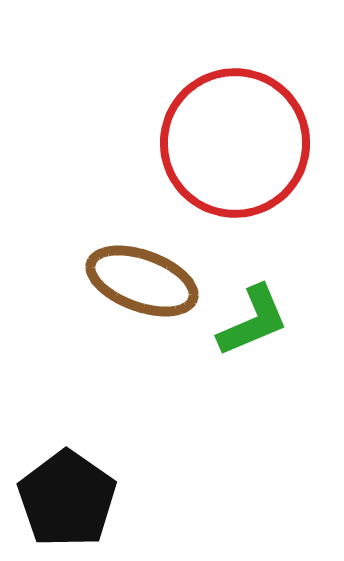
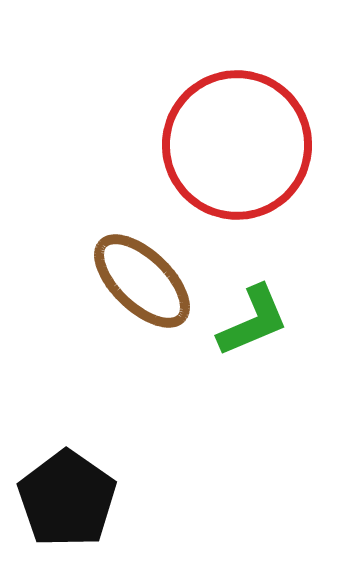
red circle: moved 2 px right, 2 px down
brown ellipse: rotated 24 degrees clockwise
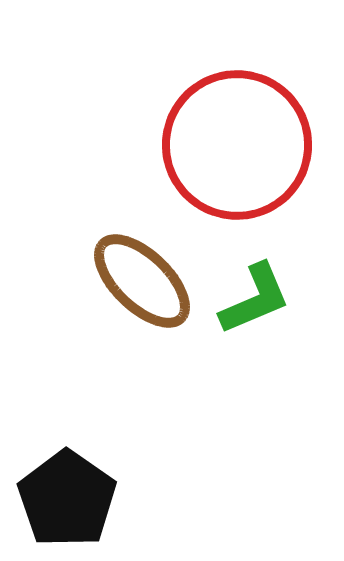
green L-shape: moved 2 px right, 22 px up
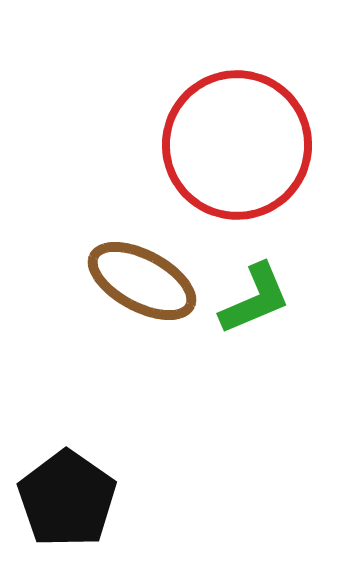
brown ellipse: rotated 16 degrees counterclockwise
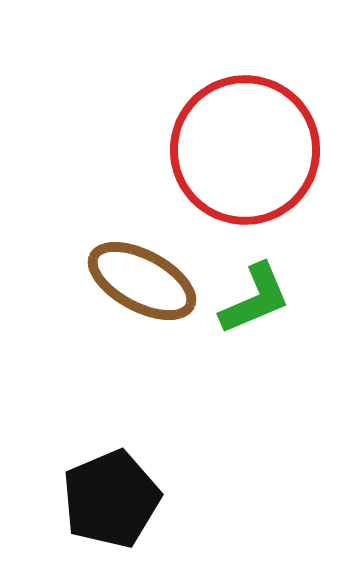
red circle: moved 8 px right, 5 px down
black pentagon: moved 44 px right; rotated 14 degrees clockwise
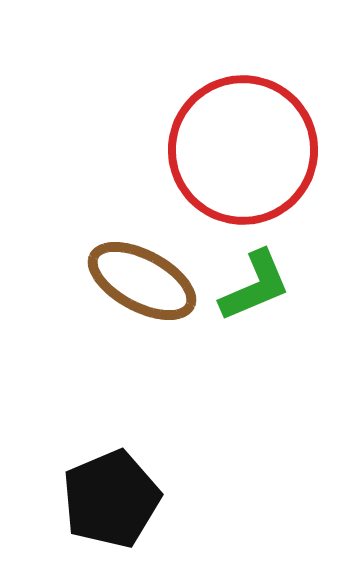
red circle: moved 2 px left
green L-shape: moved 13 px up
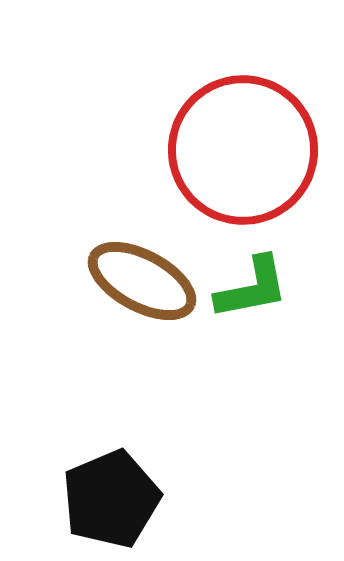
green L-shape: moved 3 px left, 2 px down; rotated 12 degrees clockwise
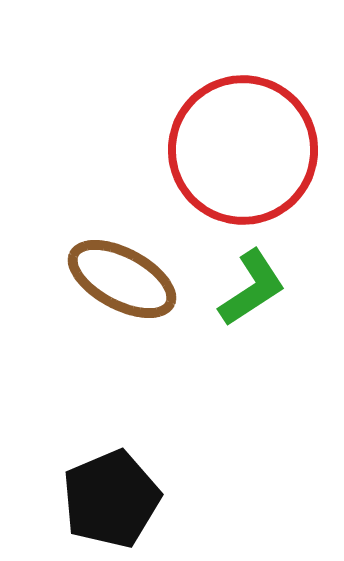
brown ellipse: moved 20 px left, 2 px up
green L-shape: rotated 22 degrees counterclockwise
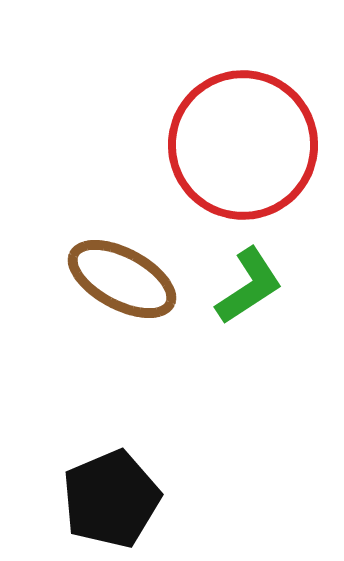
red circle: moved 5 px up
green L-shape: moved 3 px left, 2 px up
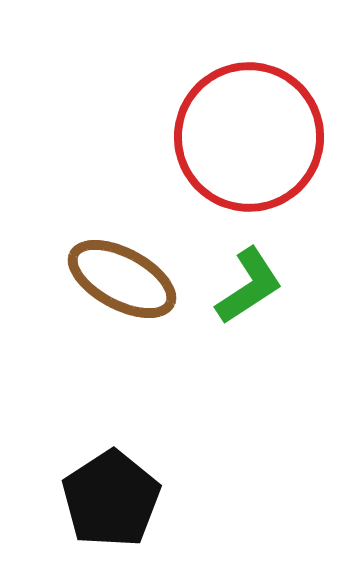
red circle: moved 6 px right, 8 px up
black pentagon: rotated 10 degrees counterclockwise
